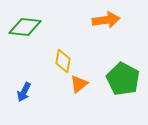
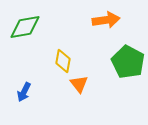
green diamond: rotated 16 degrees counterclockwise
green pentagon: moved 5 px right, 17 px up
orange triangle: rotated 30 degrees counterclockwise
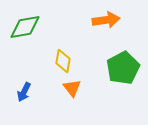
green pentagon: moved 5 px left, 6 px down; rotated 16 degrees clockwise
orange triangle: moved 7 px left, 4 px down
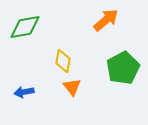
orange arrow: rotated 32 degrees counterclockwise
orange triangle: moved 1 px up
blue arrow: rotated 54 degrees clockwise
